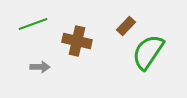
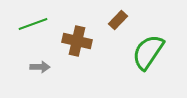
brown rectangle: moved 8 px left, 6 px up
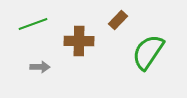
brown cross: moved 2 px right; rotated 12 degrees counterclockwise
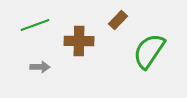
green line: moved 2 px right, 1 px down
green semicircle: moved 1 px right, 1 px up
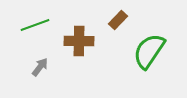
gray arrow: rotated 54 degrees counterclockwise
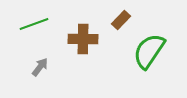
brown rectangle: moved 3 px right
green line: moved 1 px left, 1 px up
brown cross: moved 4 px right, 2 px up
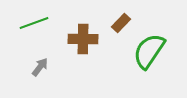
brown rectangle: moved 3 px down
green line: moved 1 px up
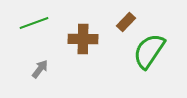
brown rectangle: moved 5 px right, 1 px up
gray arrow: moved 2 px down
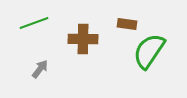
brown rectangle: moved 1 px right, 2 px down; rotated 54 degrees clockwise
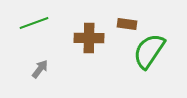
brown cross: moved 6 px right, 1 px up
